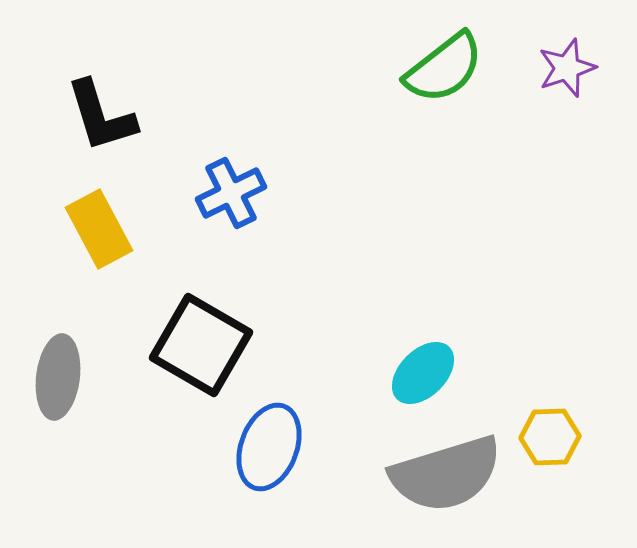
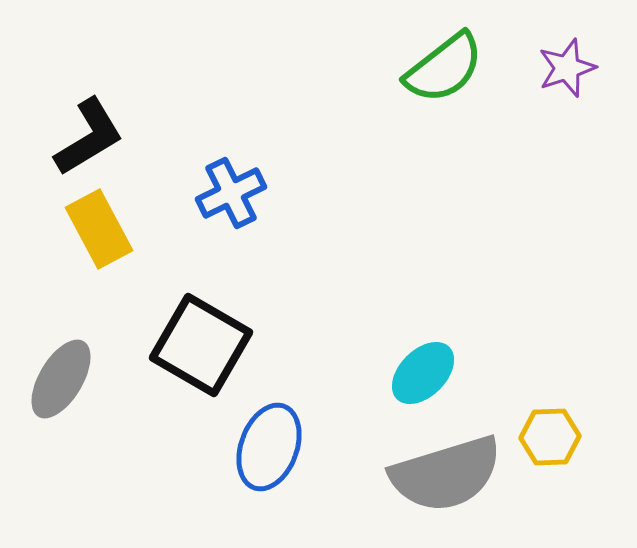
black L-shape: moved 12 px left, 21 px down; rotated 104 degrees counterclockwise
gray ellipse: moved 3 px right, 2 px down; rotated 24 degrees clockwise
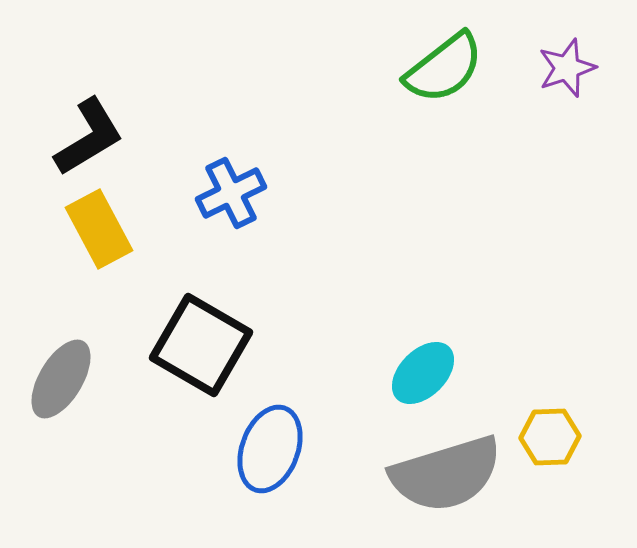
blue ellipse: moved 1 px right, 2 px down
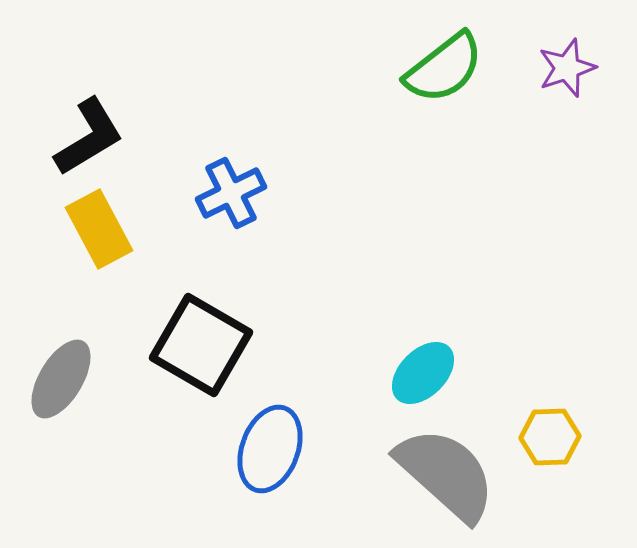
gray semicircle: rotated 121 degrees counterclockwise
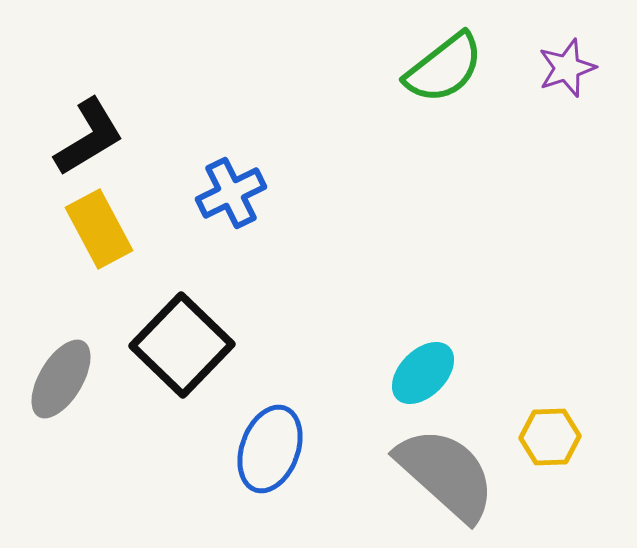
black square: moved 19 px left; rotated 14 degrees clockwise
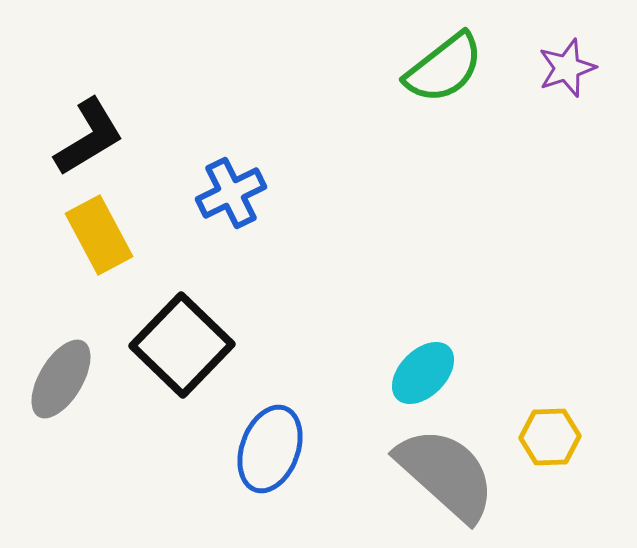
yellow rectangle: moved 6 px down
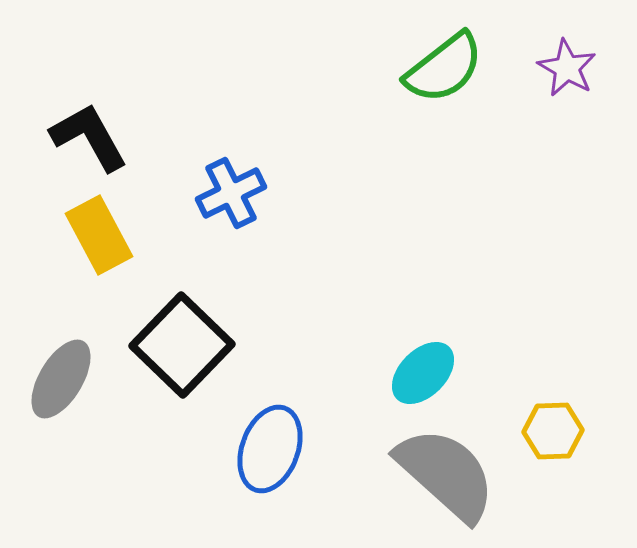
purple star: rotated 24 degrees counterclockwise
black L-shape: rotated 88 degrees counterclockwise
yellow hexagon: moved 3 px right, 6 px up
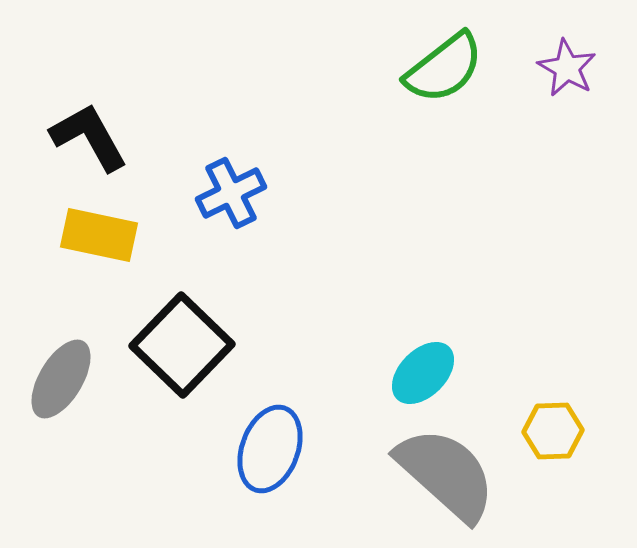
yellow rectangle: rotated 50 degrees counterclockwise
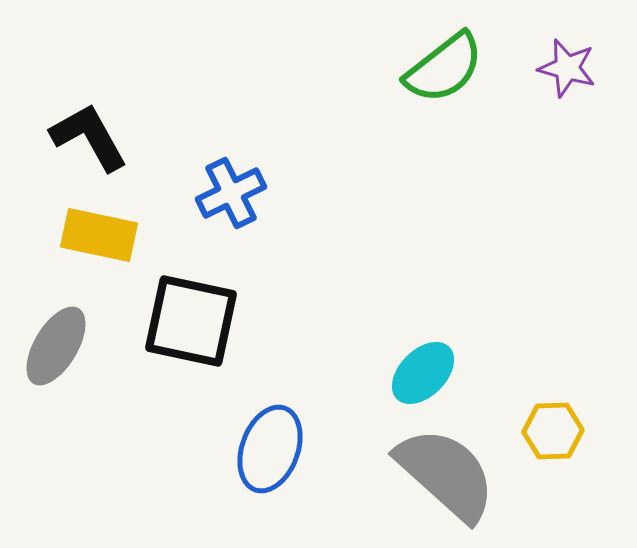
purple star: rotated 14 degrees counterclockwise
black square: moved 9 px right, 24 px up; rotated 32 degrees counterclockwise
gray ellipse: moved 5 px left, 33 px up
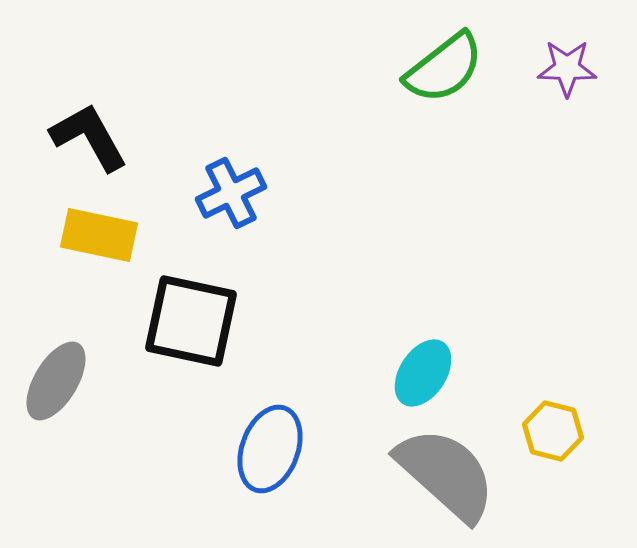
purple star: rotated 14 degrees counterclockwise
gray ellipse: moved 35 px down
cyan ellipse: rotated 12 degrees counterclockwise
yellow hexagon: rotated 16 degrees clockwise
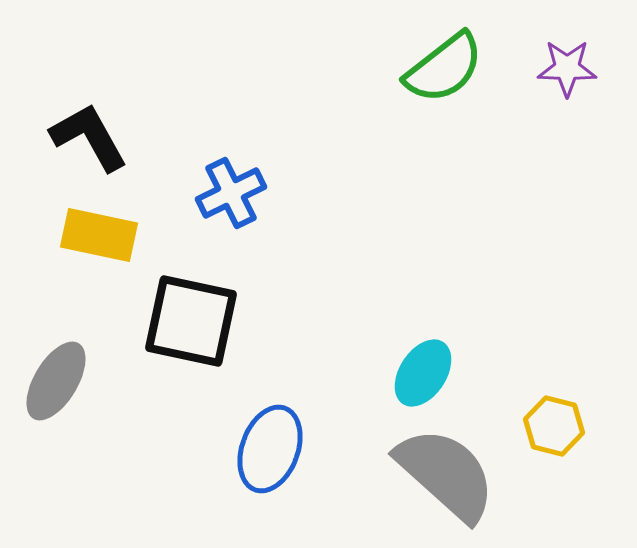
yellow hexagon: moved 1 px right, 5 px up
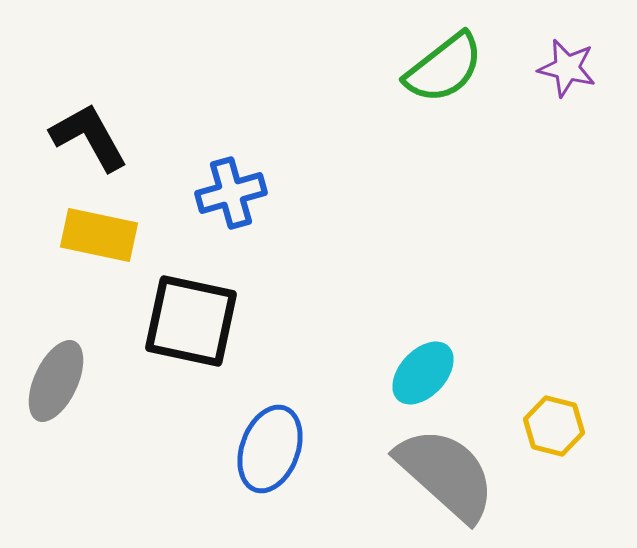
purple star: rotated 12 degrees clockwise
blue cross: rotated 10 degrees clockwise
cyan ellipse: rotated 10 degrees clockwise
gray ellipse: rotated 6 degrees counterclockwise
